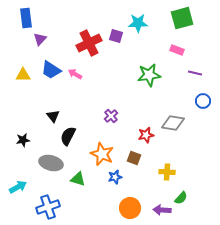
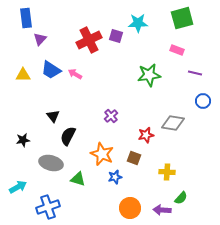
red cross: moved 3 px up
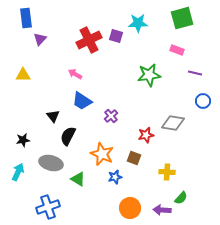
blue trapezoid: moved 31 px right, 31 px down
green triangle: rotated 14 degrees clockwise
cyan arrow: moved 15 px up; rotated 36 degrees counterclockwise
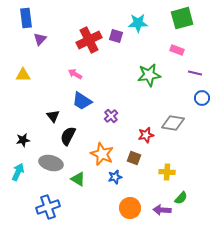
blue circle: moved 1 px left, 3 px up
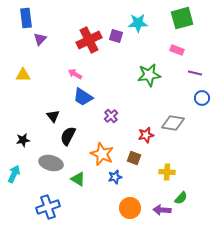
blue trapezoid: moved 1 px right, 4 px up
cyan arrow: moved 4 px left, 2 px down
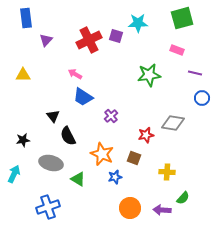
purple triangle: moved 6 px right, 1 px down
black semicircle: rotated 54 degrees counterclockwise
green semicircle: moved 2 px right
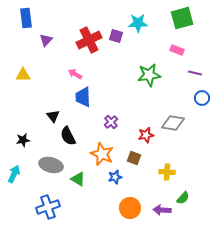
blue trapezoid: rotated 55 degrees clockwise
purple cross: moved 6 px down
gray ellipse: moved 2 px down
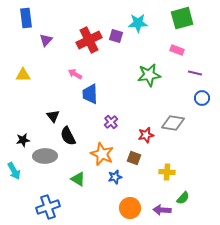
blue trapezoid: moved 7 px right, 3 px up
gray ellipse: moved 6 px left, 9 px up; rotated 15 degrees counterclockwise
cyan arrow: moved 3 px up; rotated 126 degrees clockwise
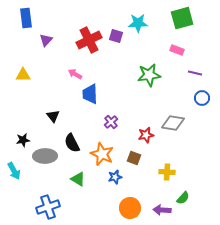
black semicircle: moved 4 px right, 7 px down
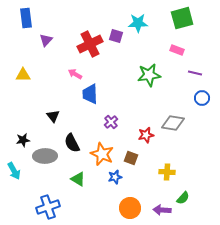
red cross: moved 1 px right, 4 px down
brown square: moved 3 px left
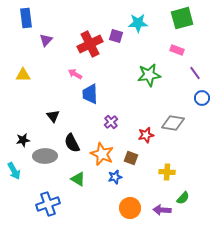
purple line: rotated 40 degrees clockwise
blue cross: moved 3 px up
